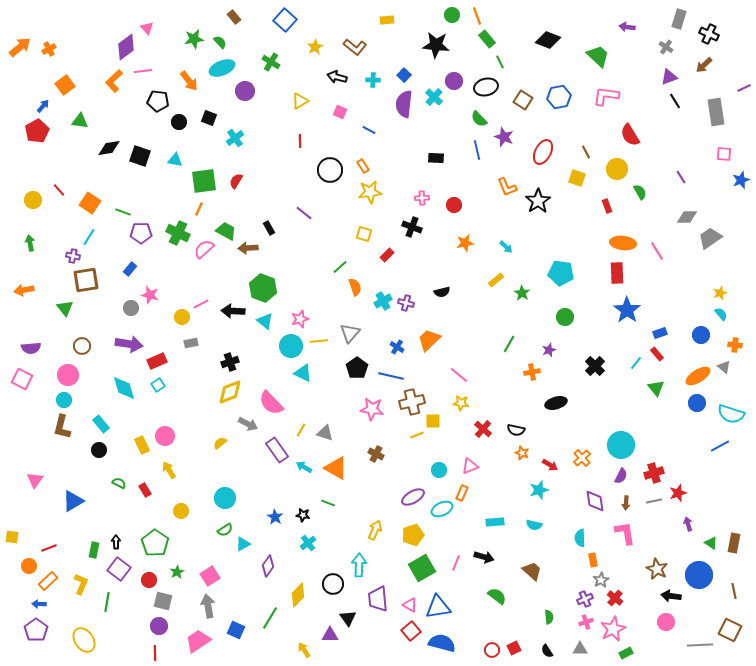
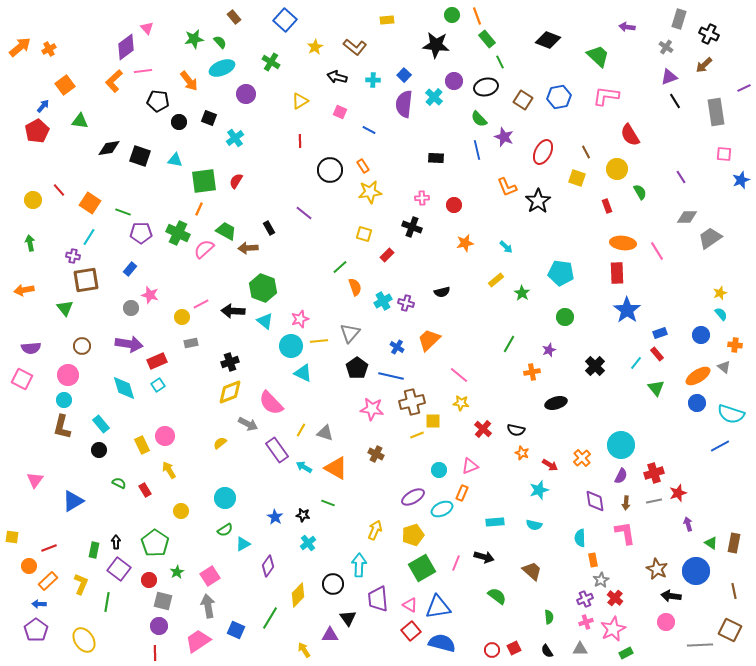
purple circle at (245, 91): moved 1 px right, 3 px down
blue circle at (699, 575): moved 3 px left, 4 px up
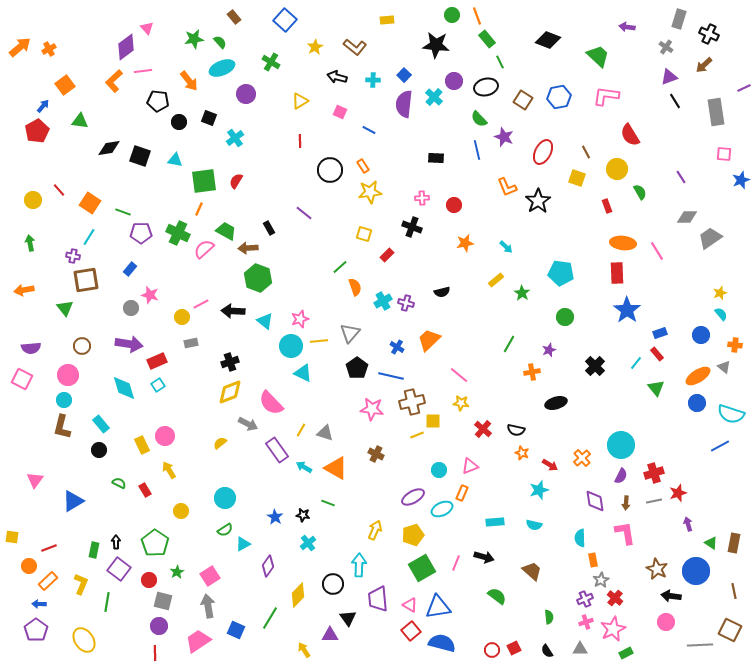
green hexagon at (263, 288): moved 5 px left, 10 px up
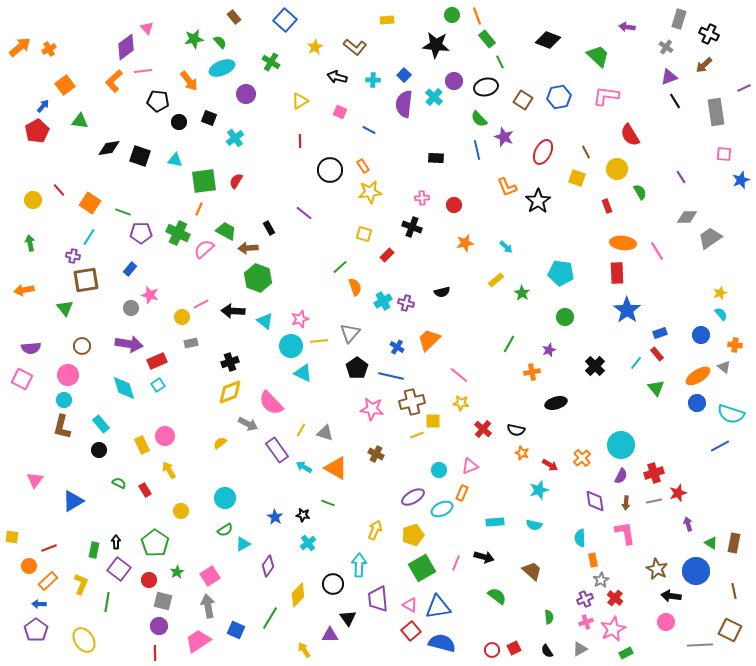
gray triangle at (580, 649): rotated 28 degrees counterclockwise
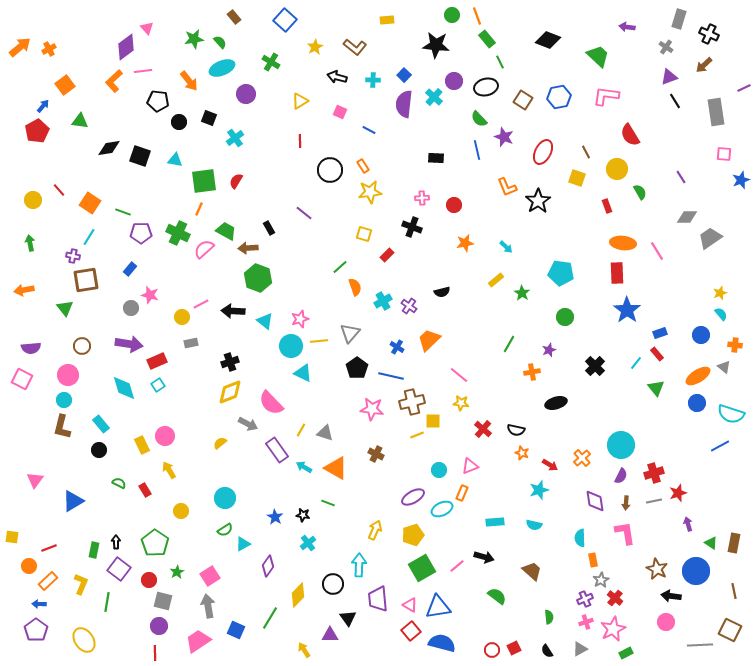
purple cross at (406, 303): moved 3 px right, 3 px down; rotated 21 degrees clockwise
pink line at (456, 563): moved 1 px right, 3 px down; rotated 28 degrees clockwise
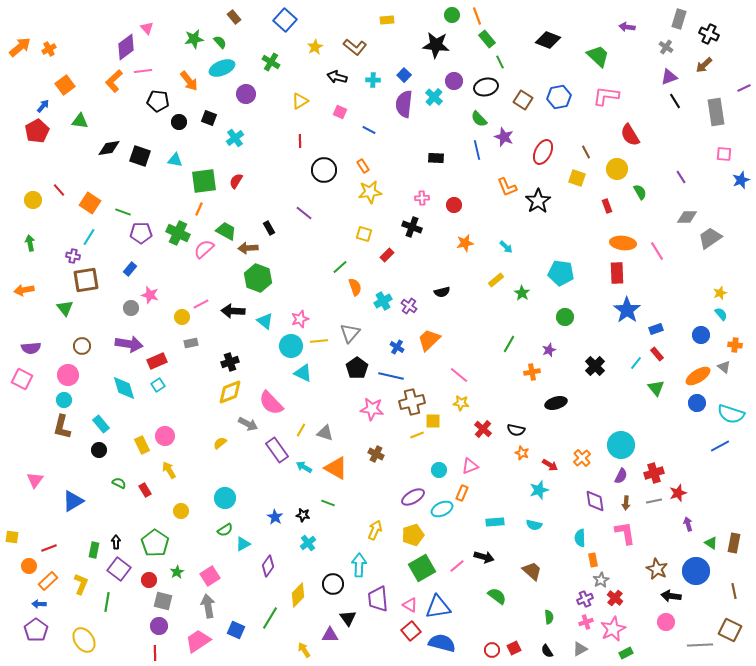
black circle at (330, 170): moved 6 px left
blue rectangle at (660, 333): moved 4 px left, 4 px up
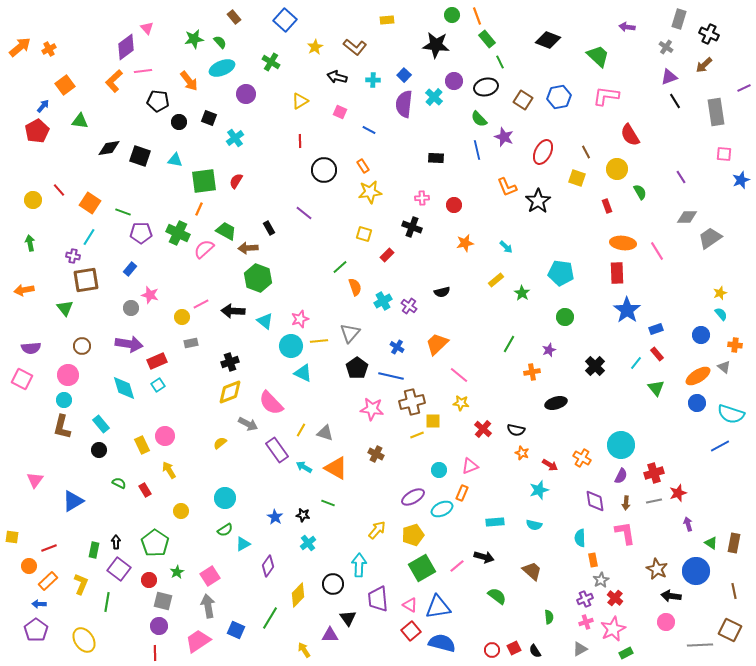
orange trapezoid at (429, 340): moved 8 px right, 4 px down
orange cross at (582, 458): rotated 18 degrees counterclockwise
yellow arrow at (375, 530): moved 2 px right; rotated 18 degrees clockwise
black semicircle at (547, 651): moved 12 px left
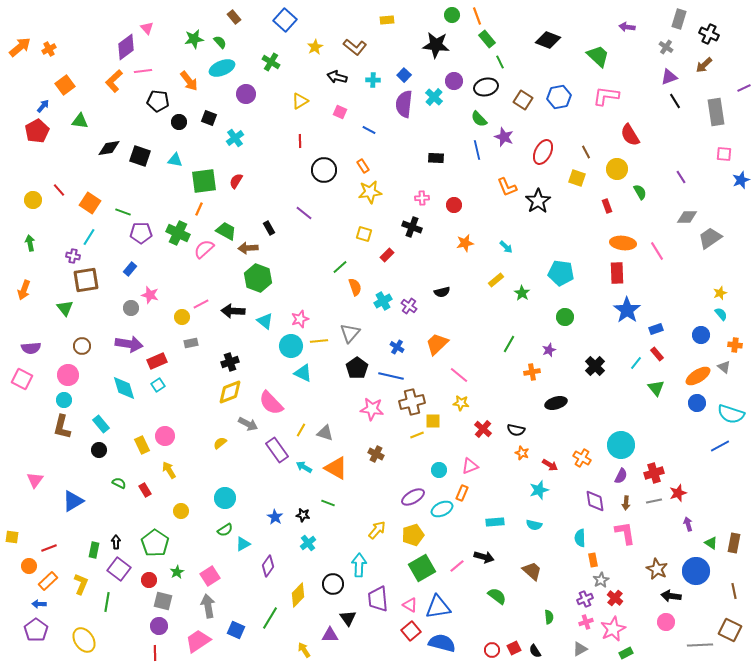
orange arrow at (24, 290): rotated 60 degrees counterclockwise
